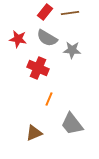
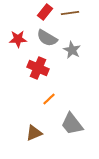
red star: rotated 12 degrees counterclockwise
gray star: rotated 24 degrees clockwise
orange line: rotated 24 degrees clockwise
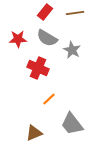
brown line: moved 5 px right
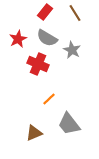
brown line: rotated 66 degrees clockwise
red star: rotated 24 degrees counterclockwise
red cross: moved 4 px up
gray trapezoid: moved 3 px left
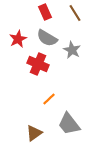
red rectangle: rotated 63 degrees counterclockwise
brown triangle: rotated 12 degrees counterclockwise
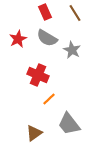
red cross: moved 11 px down
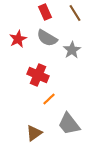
gray star: rotated 12 degrees clockwise
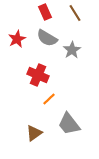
red star: moved 1 px left
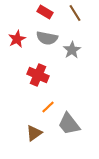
red rectangle: rotated 35 degrees counterclockwise
gray semicircle: rotated 20 degrees counterclockwise
orange line: moved 1 px left, 8 px down
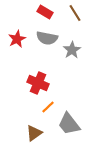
red cross: moved 8 px down
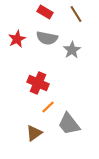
brown line: moved 1 px right, 1 px down
